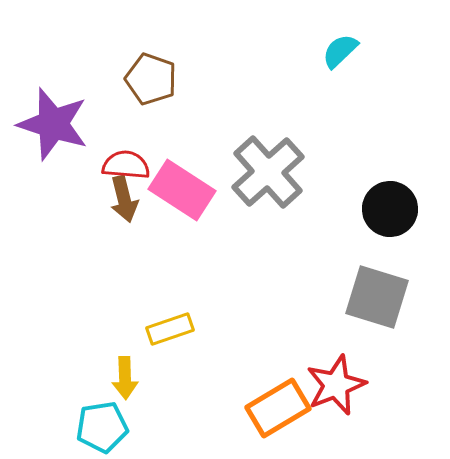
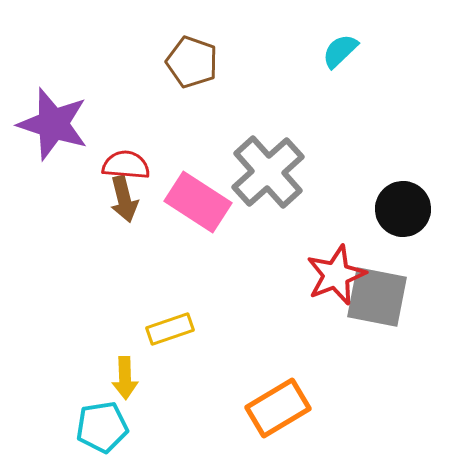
brown pentagon: moved 41 px right, 17 px up
pink rectangle: moved 16 px right, 12 px down
black circle: moved 13 px right
gray square: rotated 6 degrees counterclockwise
red star: moved 110 px up
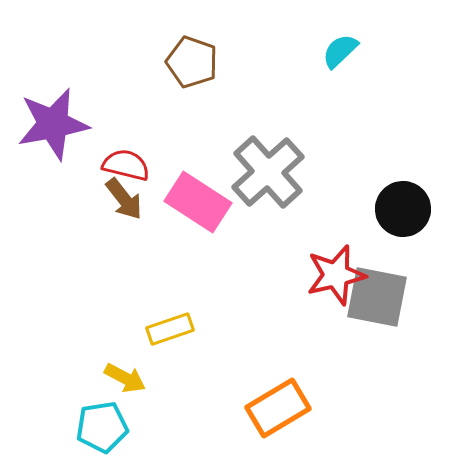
purple star: rotated 28 degrees counterclockwise
red semicircle: rotated 9 degrees clockwise
brown arrow: rotated 24 degrees counterclockwise
red star: rotated 8 degrees clockwise
yellow arrow: rotated 60 degrees counterclockwise
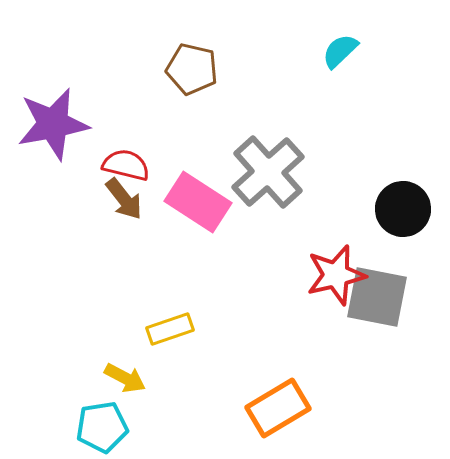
brown pentagon: moved 7 px down; rotated 6 degrees counterclockwise
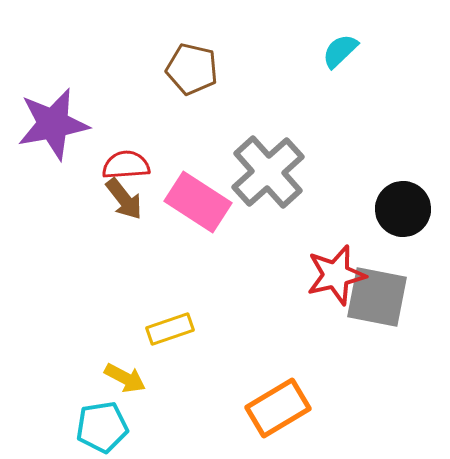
red semicircle: rotated 18 degrees counterclockwise
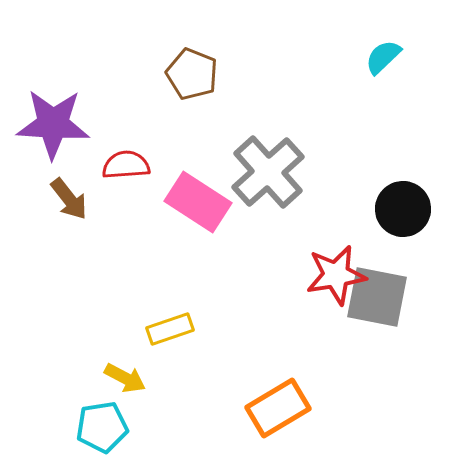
cyan semicircle: moved 43 px right, 6 px down
brown pentagon: moved 5 px down; rotated 9 degrees clockwise
purple star: rotated 14 degrees clockwise
brown arrow: moved 55 px left
red star: rotated 4 degrees clockwise
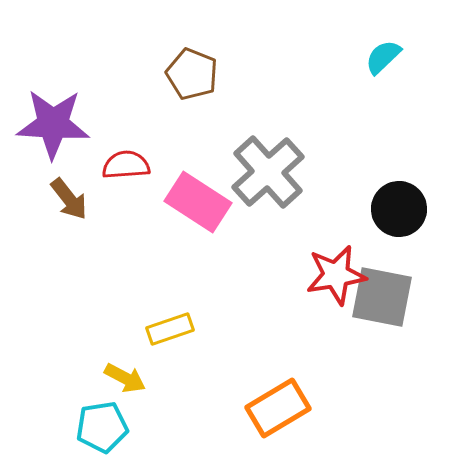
black circle: moved 4 px left
gray square: moved 5 px right
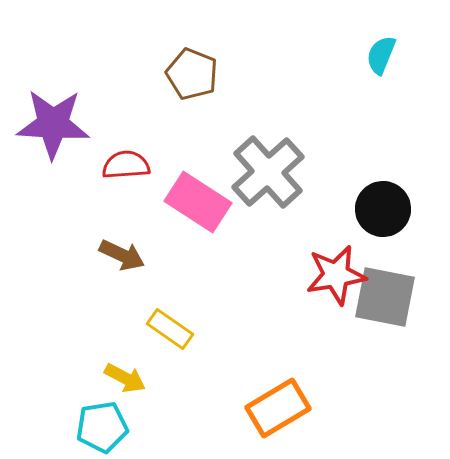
cyan semicircle: moved 2 px left, 2 px up; rotated 24 degrees counterclockwise
brown arrow: moved 53 px right, 56 px down; rotated 27 degrees counterclockwise
black circle: moved 16 px left
gray square: moved 3 px right
yellow rectangle: rotated 54 degrees clockwise
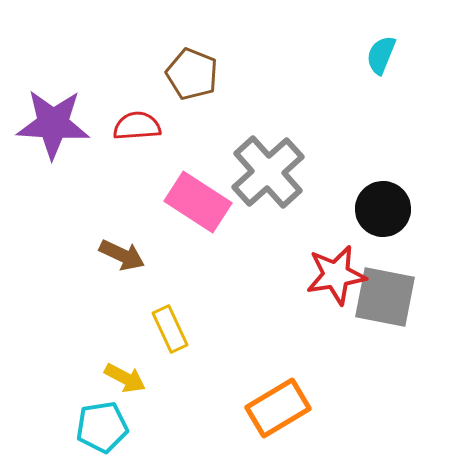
red semicircle: moved 11 px right, 39 px up
yellow rectangle: rotated 30 degrees clockwise
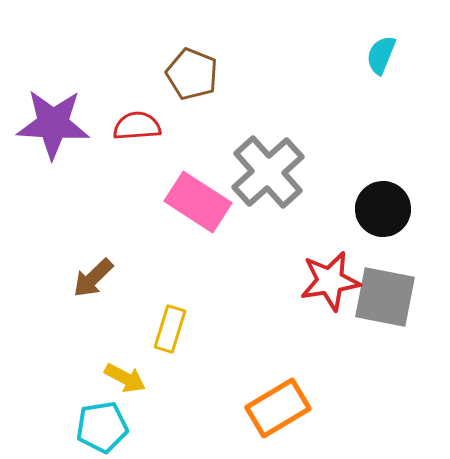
brown arrow: moved 29 px left, 23 px down; rotated 111 degrees clockwise
red star: moved 6 px left, 6 px down
yellow rectangle: rotated 42 degrees clockwise
